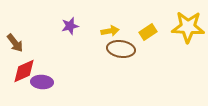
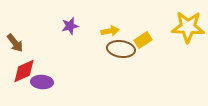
yellow rectangle: moved 5 px left, 8 px down
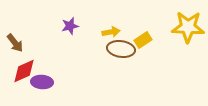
yellow arrow: moved 1 px right, 1 px down
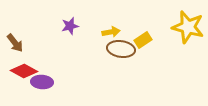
yellow star: rotated 12 degrees clockwise
red diamond: rotated 52 degrees clockwise
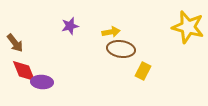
yellow rectangle: moved 31 px down; rotated 30 degrees counterclockwise
red diamond: rotated 40 degrees clockwise
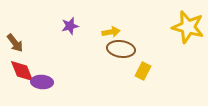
red diamond: moved 2 px left
